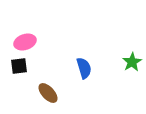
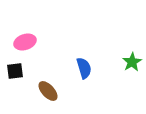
black square: moved 4 px left, 5 px down
brown ellipse: moved 2 px up
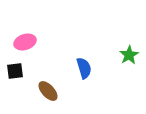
green star: moved 3 px left, 7 px up
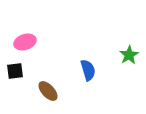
blue semicircle: moved 4 px right, 2 px down
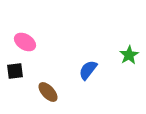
pink ellipse: rotated 50 degrees clockwise
blue semicircle: rotated 125 degrees counterclockwise
brown ellipse: moved 1 px down
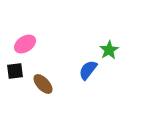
pink ellipse: moved 2 px down; rotated 65 degrees counterclockwise
green star: moved 20 px left, 5 px up
brown ellipse: moved 5 px left, 8 px up
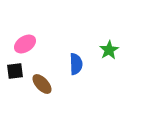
blue semicircle: moved 12 px left, 6 px up; rotated 140 degrees clockwise
brown ellipse: moved 1 px left
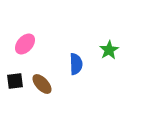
pink ellipse: rotated 15 degrees counterclockwise
black square: moved 10 px down
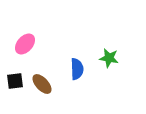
green star: moved 8 px down; rotated 30 degrees counterclockwise
blue semicircle: moved 1 px right, 5 px down
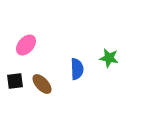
pink ellipse: moved 1 px right, 1 px down
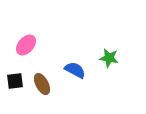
blue semicircle: moved 2 px left, 1 px down; rotated 60 degrees counterclockwise
brown ellipse: rotated 15 degrees clockwise
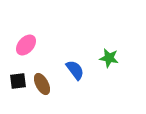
blue semicircle: rotated 25 degrees clockwise
black square: moved 3 px right
